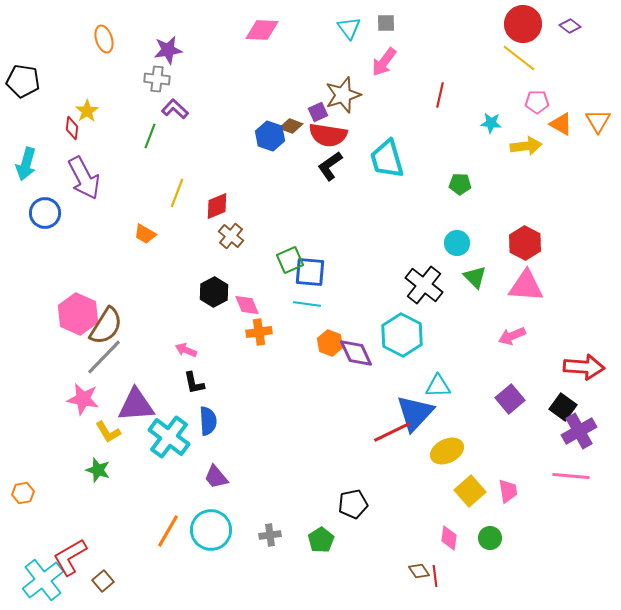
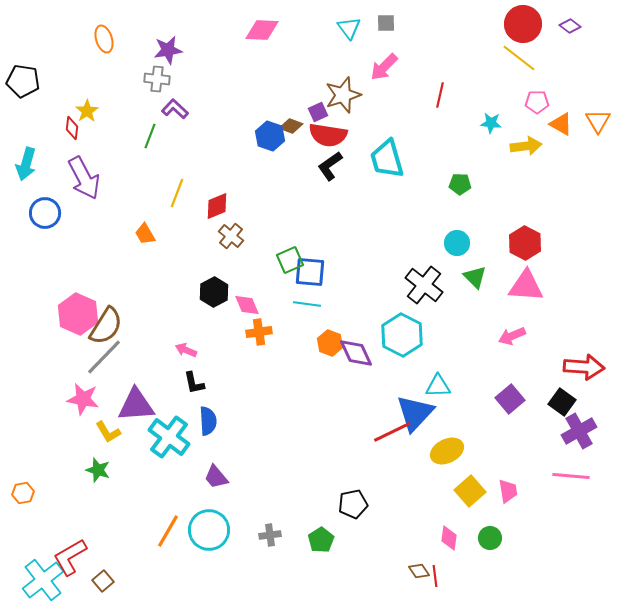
pink arrow at (384, 62): moved 5 px down; rotated 8 degrees clockwise
orange trapezoid at (145, 234): rotated 30 degrees clockwise
black square at (563, 407): moved 1 px left, 5 px up
cyan circle at (211, 530): moved 2 px left
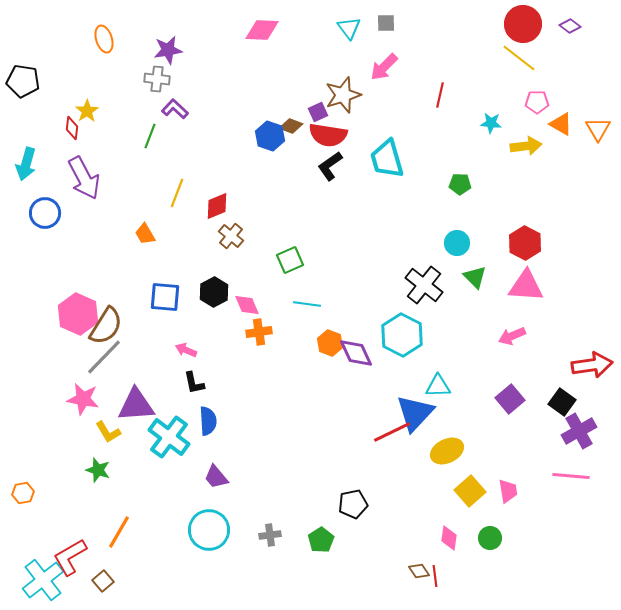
orange triangle at (598, 121): moved 8 px down
blue square at (310, 272): moved 145 px left, 25 px down
red arrow at (584, 367): moved 8 px right, 2 px up; rotated 12 degrees counterclockwise
orange line at (168, 531): moved 49 px left, 1 px down
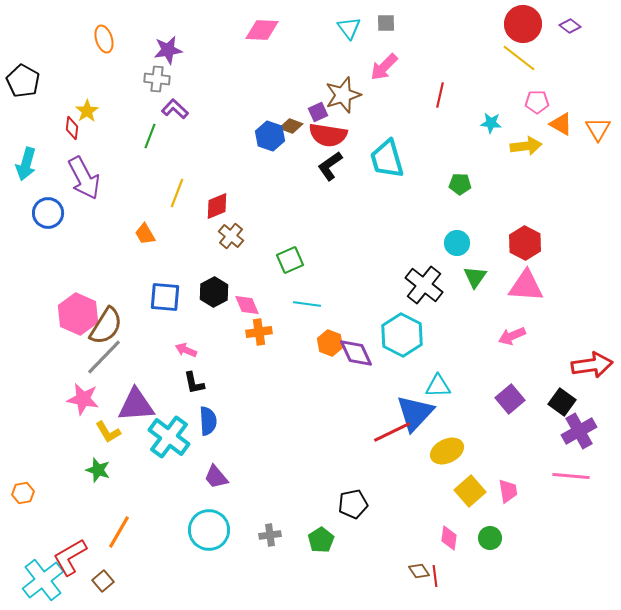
black pentagon at (23, 81): rotated 20 degrees clockwise
blue circle at (45, 213): moved 3 px right
green triangle at (475, 277): rotated 20 degrees clockwise
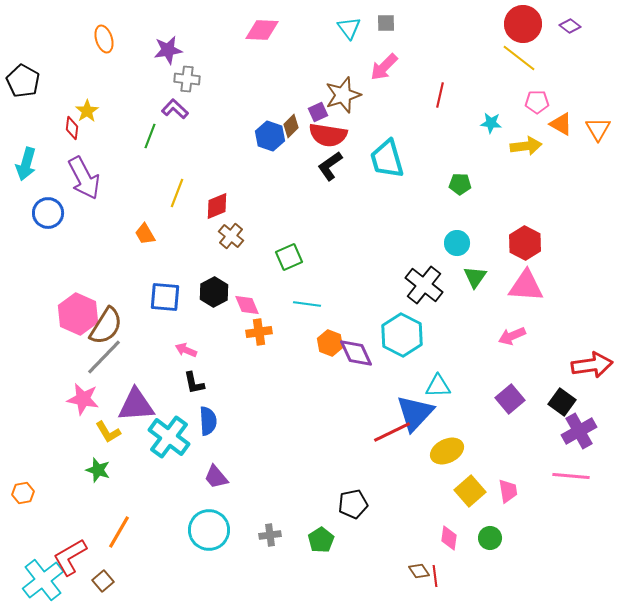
gray cross at (157, 79): moved 30 px right
brown diamond at (291, 126): rotated 65 degrees counterclockwise
green square at (290, 260): moved 1 px left, 3 px up
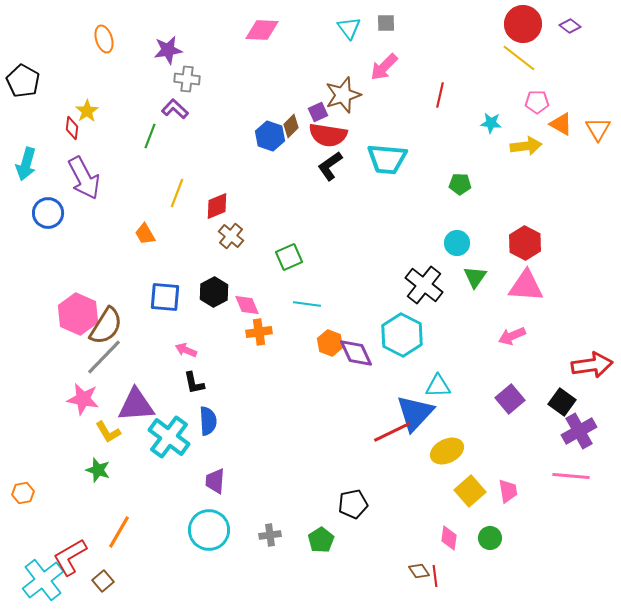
cyan trapezoid at (387, 159): rotated 69 degrees counterclockwise
purple trapezoid at (216, 477): moved 1 px left, 4 px down; rotated 44 degrees clockwise
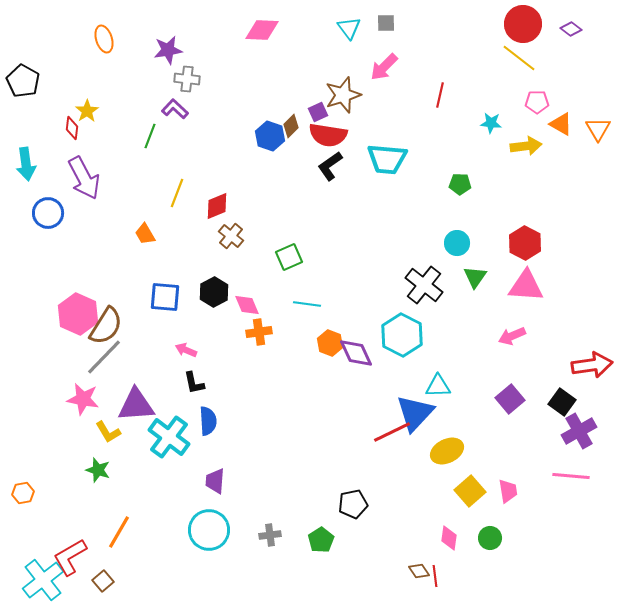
purple diamond at (570, 26): moved 1 px right, 3 px down
cyan arrow at (26, 164): rotated 24 degrees counterclockwise
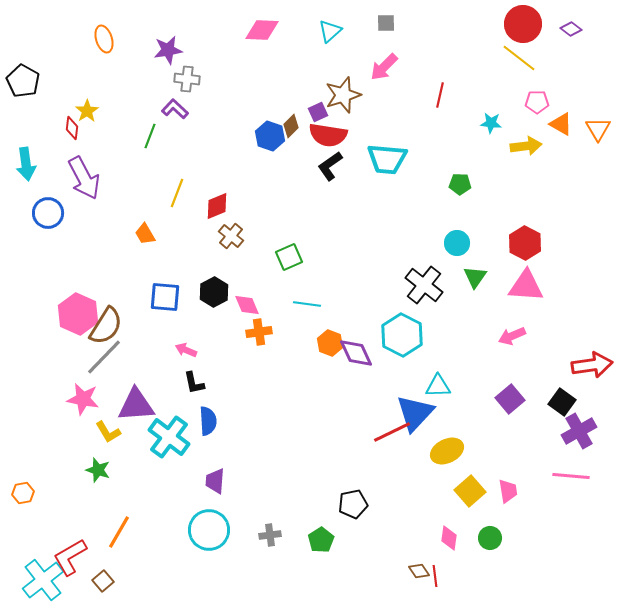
cyan triangle at (349, 28): moved 19 px left, 3 px down; rotated 25 degrees clockwise
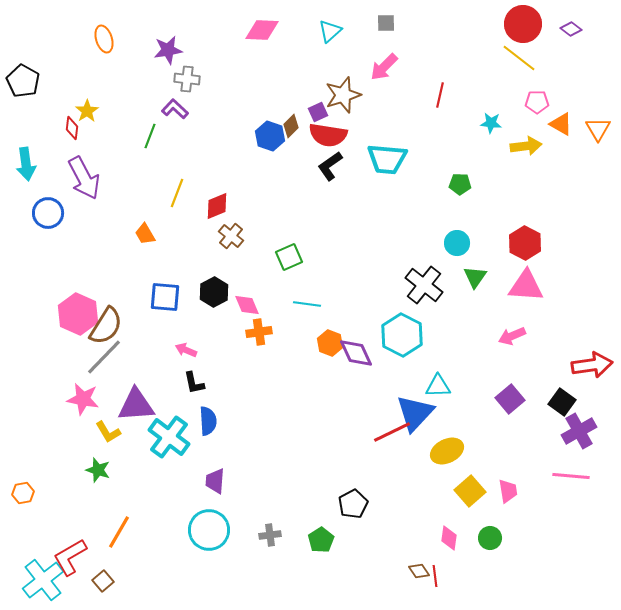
black pentagon at (353, 504): rotated 16 degrees counterclockwise
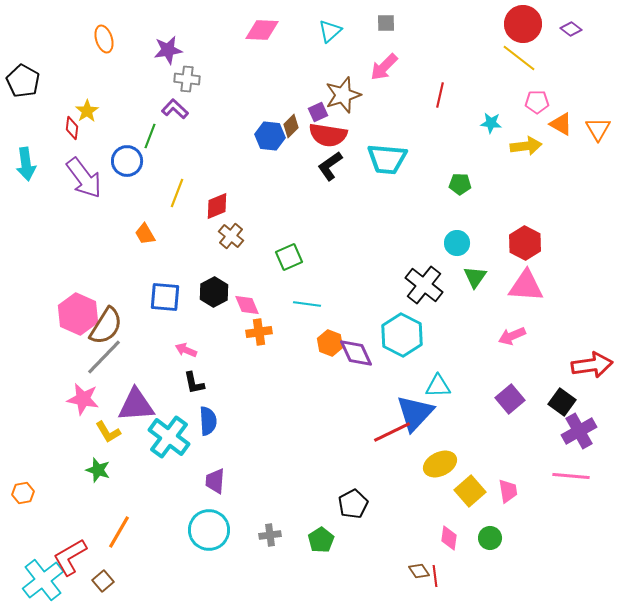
blue hexagon at (270, 136): rotated 12 degrees counterclockwise
purple arrow at (84, 178): rotated 9 degrees counterclockwise
blue circle at (48, 213): moved 79 px right, 52 px up
yellow ellipse at (447, 451): moved 7 px left, 13 px down
